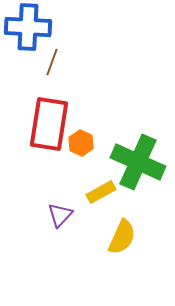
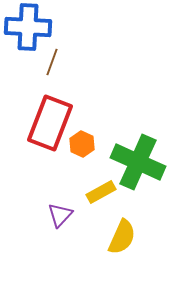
red rectangle: moved 1 px right, 1 px up; rotated 12 degrees clockwise
orange hexagon: moved 1 px right, 1 px down
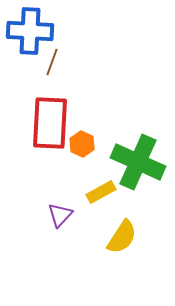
blue cross: moved 2 px right, 4 px down
red rectangle: rotated 18 degrees counterclockwise
yellow semicircle: rotated 9 degrees clockwise
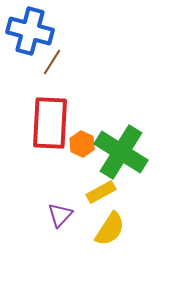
blue cross: rotated 12 degrees clockwise
brown line: rotated 12 degrees clockwise
green cross: moved 17 px left, 10 px up; rotated 8 degrees clockwise
yellow semicircle: moved 12 px left, 8 px up
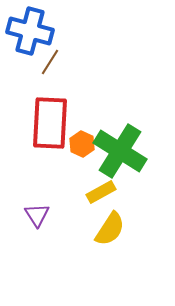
brown line: moved 2 px left
green cross: moved 1 px left, 1 px up
purple triangle: moved 23 px left; rotated 16 degrees counterclockwise
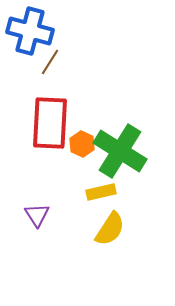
yellow rectangle: rotated 16 degrees clockwise
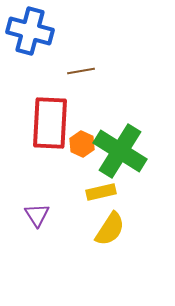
brown line: moved 31 px right, 9 px down; rotated 48 degrees clockwise
